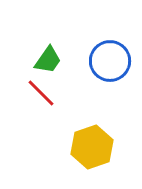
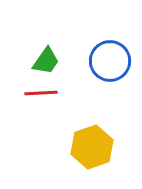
green trapezoid: moved 2 px left, 1 px down
red line: rotated 48 degrees counterclockwise
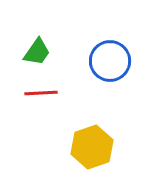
green trapezoid: moved 9 px left, 9 px up
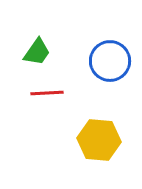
red line: moved 6 px right
yellow hexagon: moved 7 px right, 7 px up; rotated 24 degrees clockwise
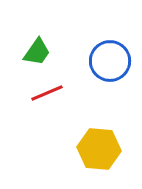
red line: rotated 20 degrees counterclockwise
yellow hexagon: moved 9 px down
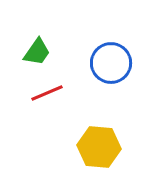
blue circle: moved 1 px right, 2 px down
yellow hexagon: moved 2 px up
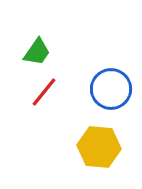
blue circle: moved 26 px down
red line: moved 3 px left, 1 px up; rotated 28 degrees counterclockwise
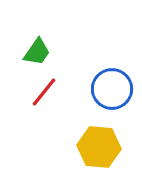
blue circle: moved 1 px right
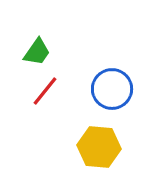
red line: moved 1 px right, 1 px up
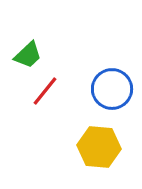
green trapezoid: moved 9 px left, 3 px down; rotated 12 degrees clockwise
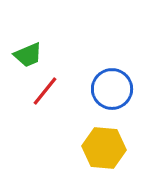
green trapezoid: rotated 20 degrees clockwise
yellow hexagon: moved 5 px right, 1 px down
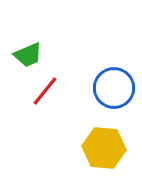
blue circle: moved 2 px right, 1 px up
